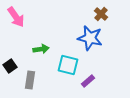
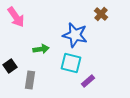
blue star: moved 15 px left, 3 px up
cyan square: moved 3 px right, 2 px up
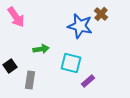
blue star: moved 5 px right, 9 px up
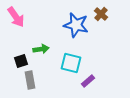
blue star: moved 4 px left, 1 px up
black square: moved 11 px right, 5 px up; rotated 16 degrees clockwise
gray rectangle: rotated 18 degrees counterclockwise
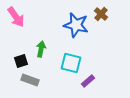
green arrow: rotated 70 degrees counterclockwise
gray rectangle: rotated 60 degrees counterclockwise
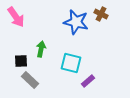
brown cross: rotated 16 degrees counterclockwise
blue star: moved 3 px up
black square: rotated 16 degrees clockwise
gray rectangle: rotated 24 degrees clockwise
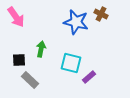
black square: moved 2 px left, 1 px up
purple rectangle: moved 1 px right, 4 px up
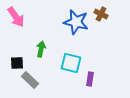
black square: moved 2 px left, 3 px down
purple rectangle: moved 1 px right, 2 px down; rotated 40 degrees counterclockwise
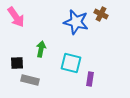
gray rectangle: rotated 30 degrees counterclockwise
